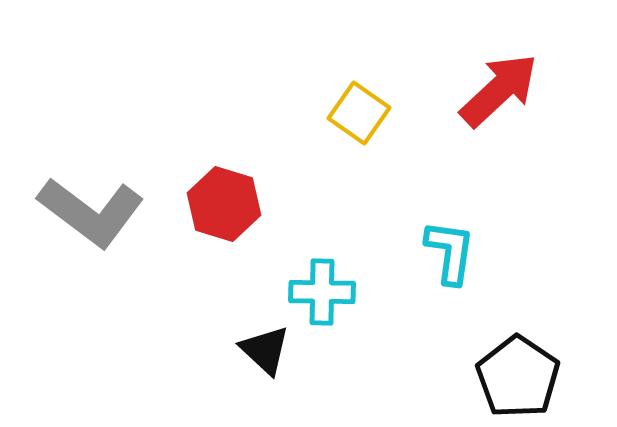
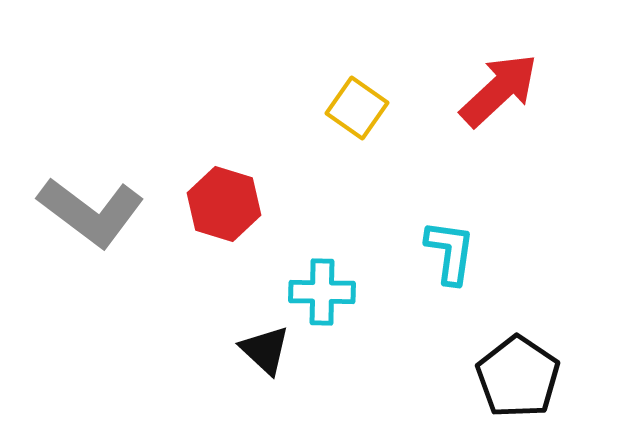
yellow square: moved 2 px left, 5 px up
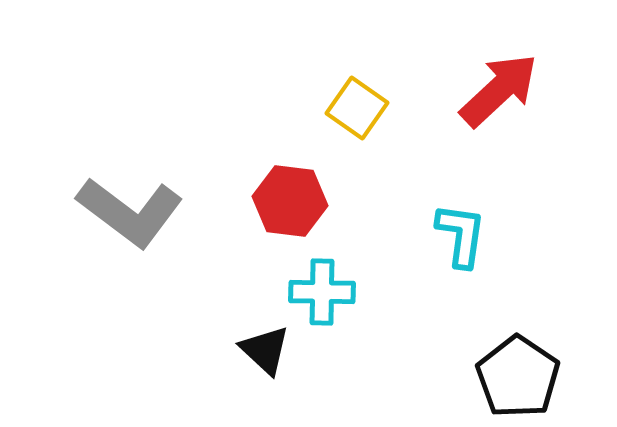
red hexagon: moved 66 px right, 3 px up; rotated 10 degrees counterclockwise
gray L-shape: moved 39 px right
cyan L-shape: moved 11 px right, 17 px up
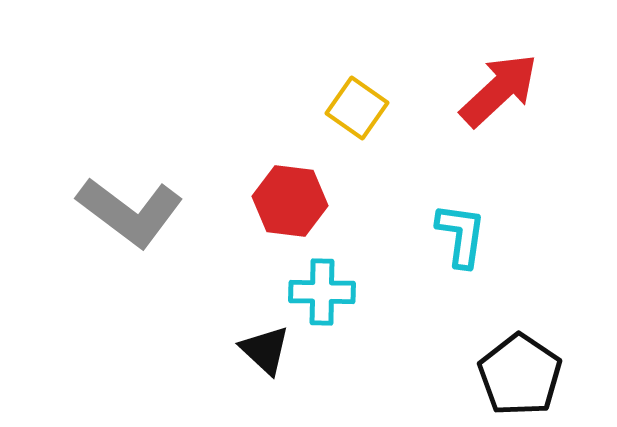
black pentagon: moved 2 px right, 2 px up
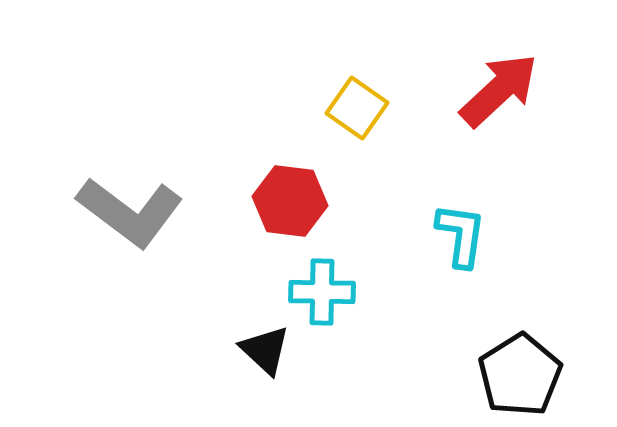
black pentagon: rotated 6 degrees clockwise
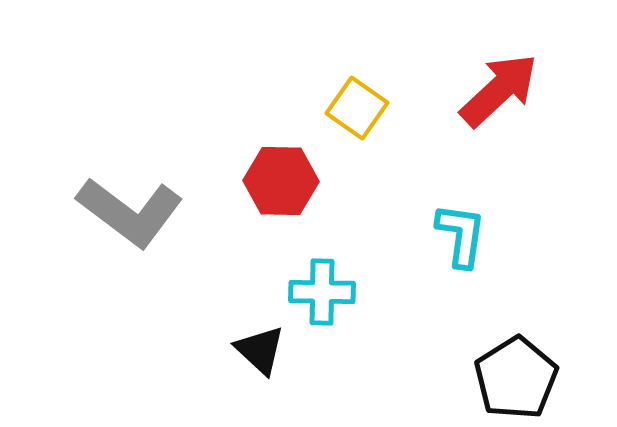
red hexagon: moved 9 px left, 20 px up; rotated 6 degrees counterclockwise
black triangle: moved 5 px left
black pentagon: moved 4 px left, 3 px down
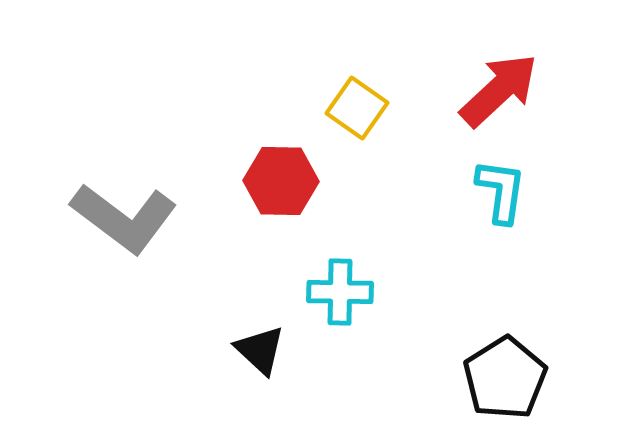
gray L-shape: moved 6 px left, 6 px down
cyan L-shape: moved 40 px right, 44 px up
cyan cross: moved 18 px right
black pentagon: moved 11 px left
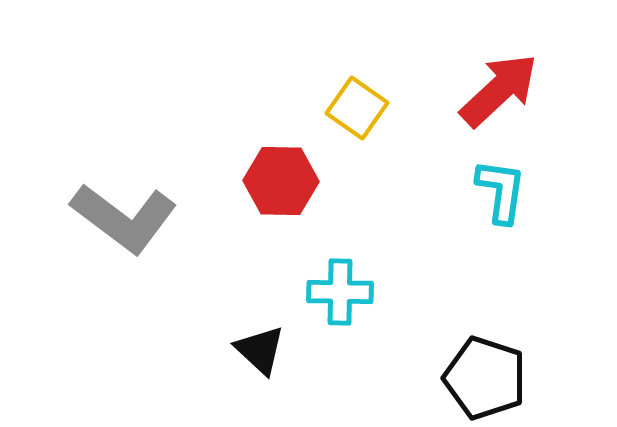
black pentagon: moved 20 px left; rotated 22 degrees counterclockwise
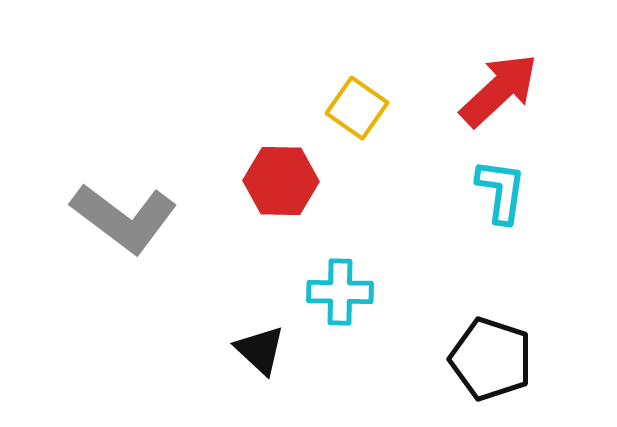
black pentagon: moved 6 px right, 19 px up
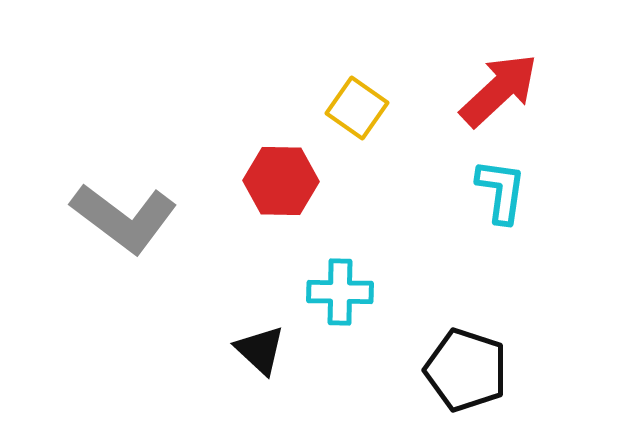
black pentagon: moved 25 px left, 11 px down
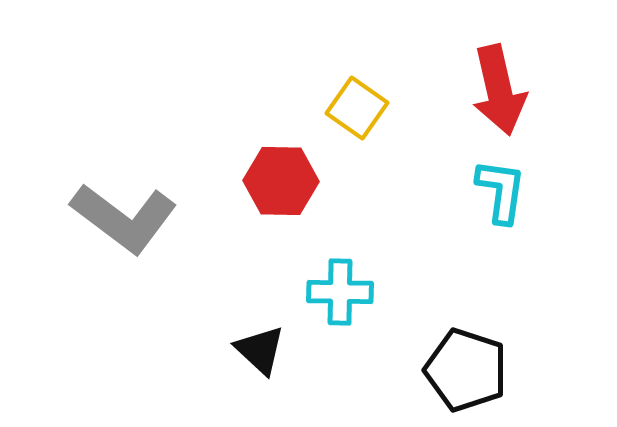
red arrow: rotated 120 degrees clockwise
